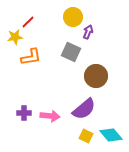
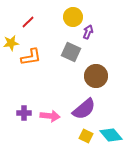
yellow star: moved 4 px left, 6 px down
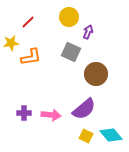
yellow circle: moved 4 px left
brown circle: moved 2 px up
pink arrow: moved 1 px right, 1 px up
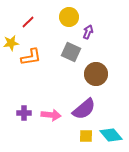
yellow square: rotated 24 degrees counterclockwise
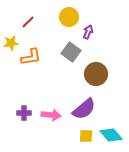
gray square: rotated 12 degrees clockwise
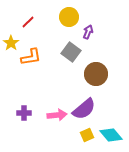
yellow star: rotated 28 degrees counterclockwise
pink arrow: moved 6 px right; rotated 12 degrees counterclockwise
yellow square: moved 1 px right, 1 px up; rotated 24 degrees counterclockwise
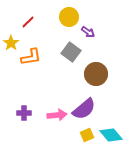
purple arrow: rotated 104 degrees clockwise
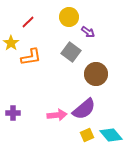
purple cross: moved 11 px left
